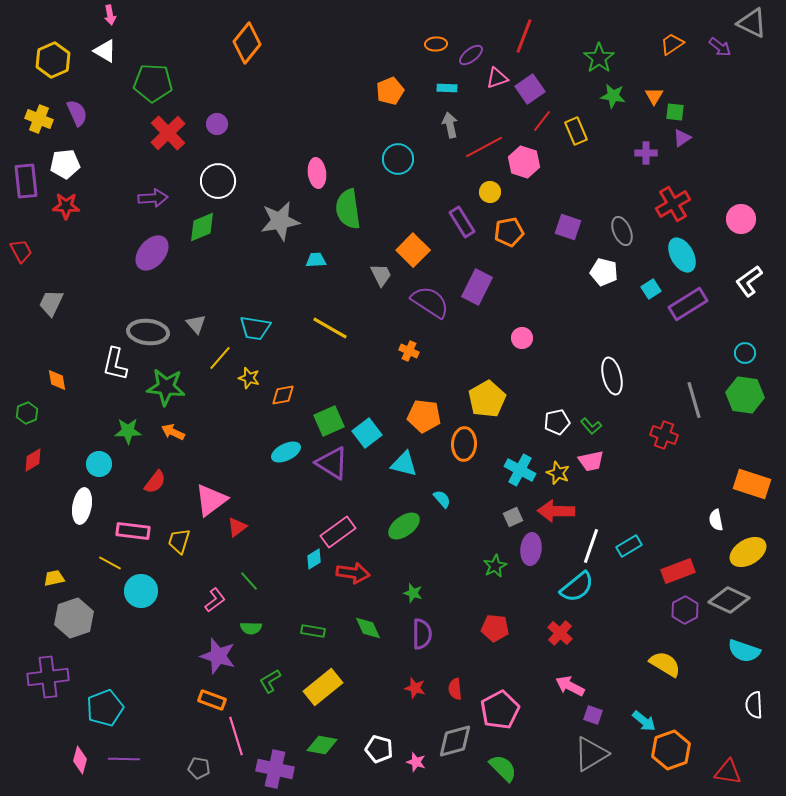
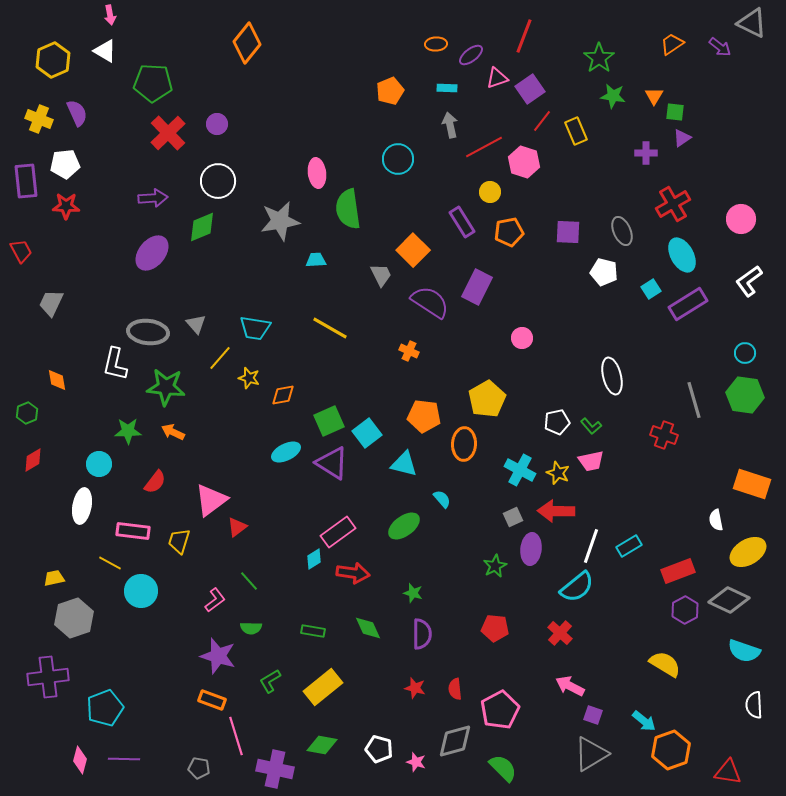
purple square at (568, 227): moved 5 px down; rotated 16 degrees counterclockwise
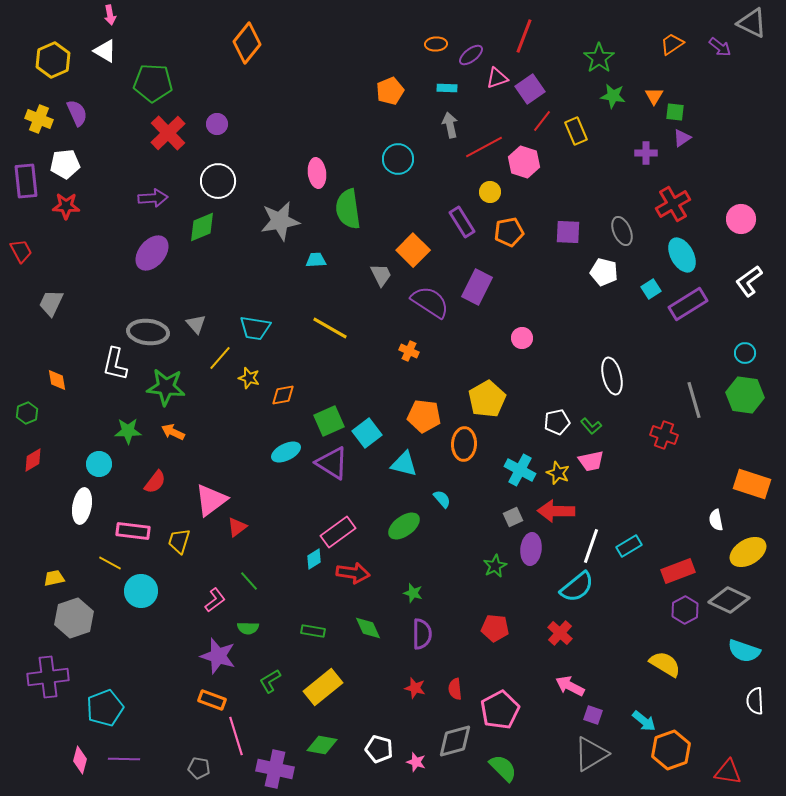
green semicircle at (251, 628): moved 3 px left
white semicircle at (754, 705): moved 1 px right, 4 px up
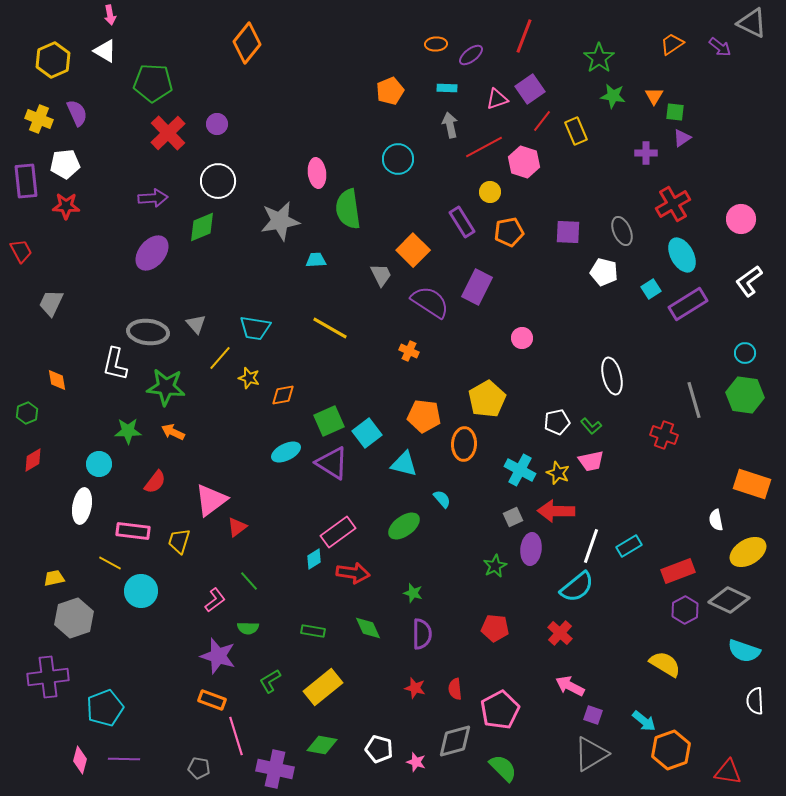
pink triangle at (497, 78): moved 21 px down
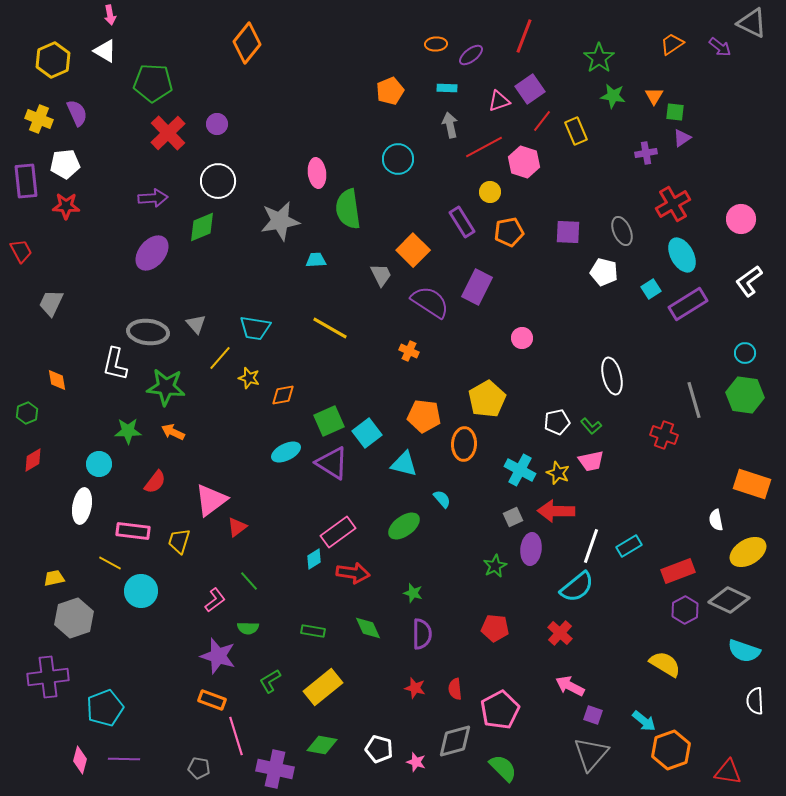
pink triangle at (497, 99): moved 2 px right, 2 px down
purple cross at (646, 153): rotated 10 degrees counterclockwise
gray triangle at (591, 754): rotated 18 degrees counterclockwise
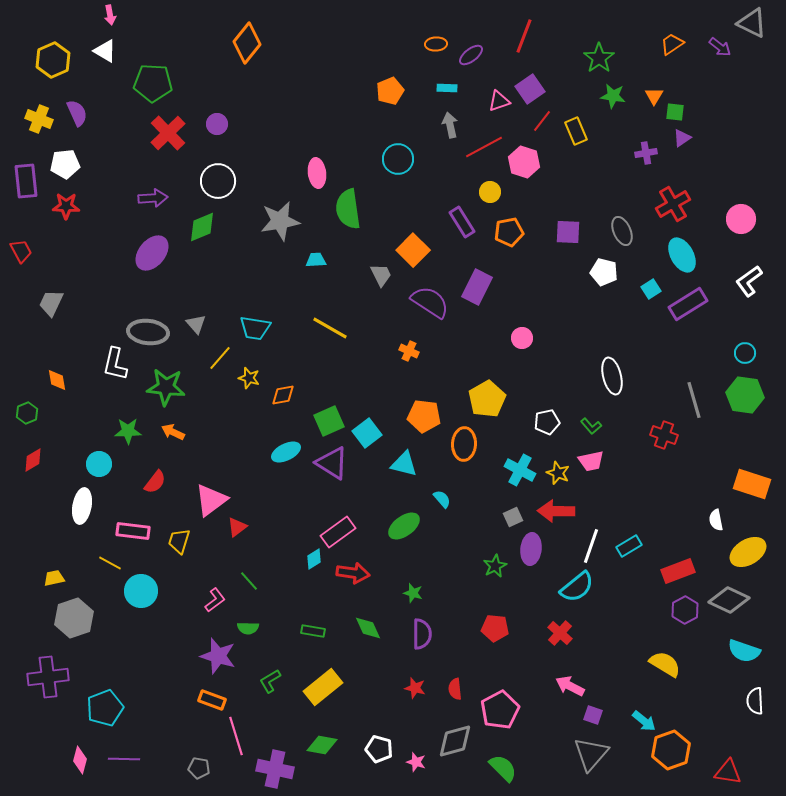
white pentagon at (557, 422): moved 10 px left
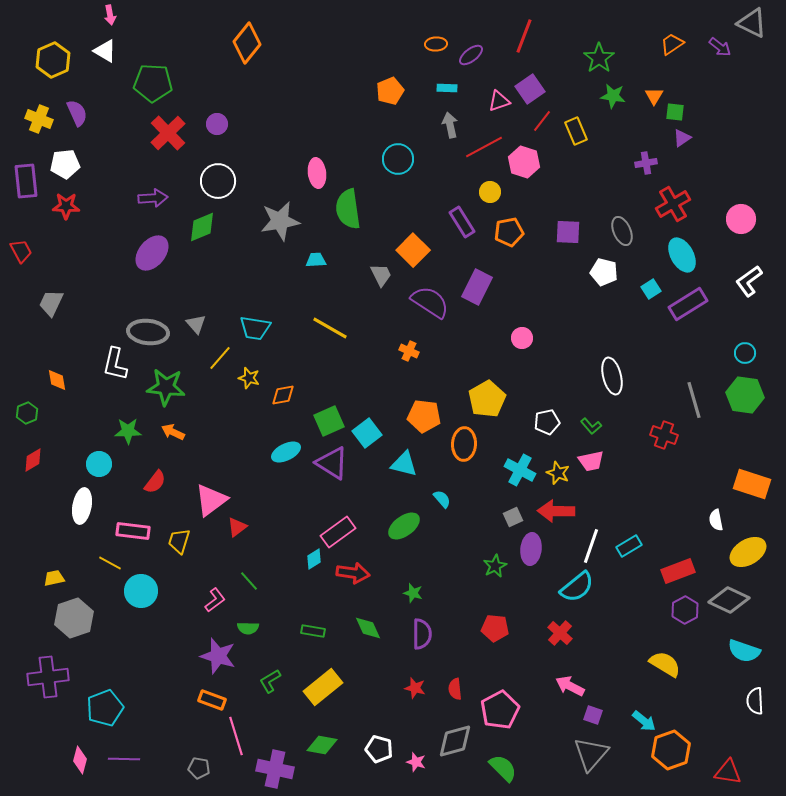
purple cross at (646, 153): moved 10 px down
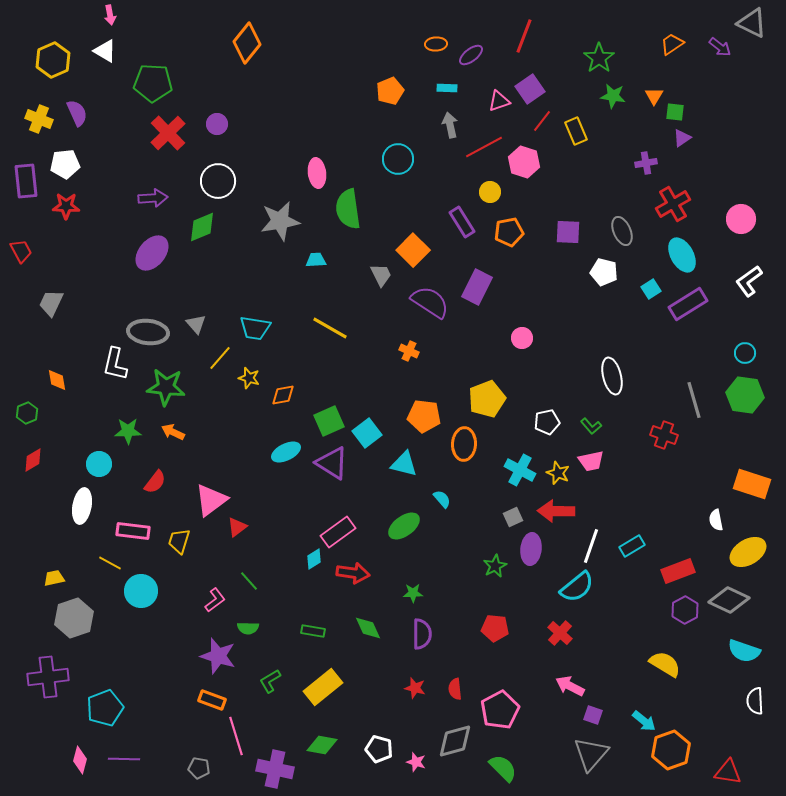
yellow pentagon at (487, 399): rotated 9 degrees clockwise
cyan rectangle at (629, 546): moved 3 px right
green star at (413, 593): rotated 18 degrees counterclockwise
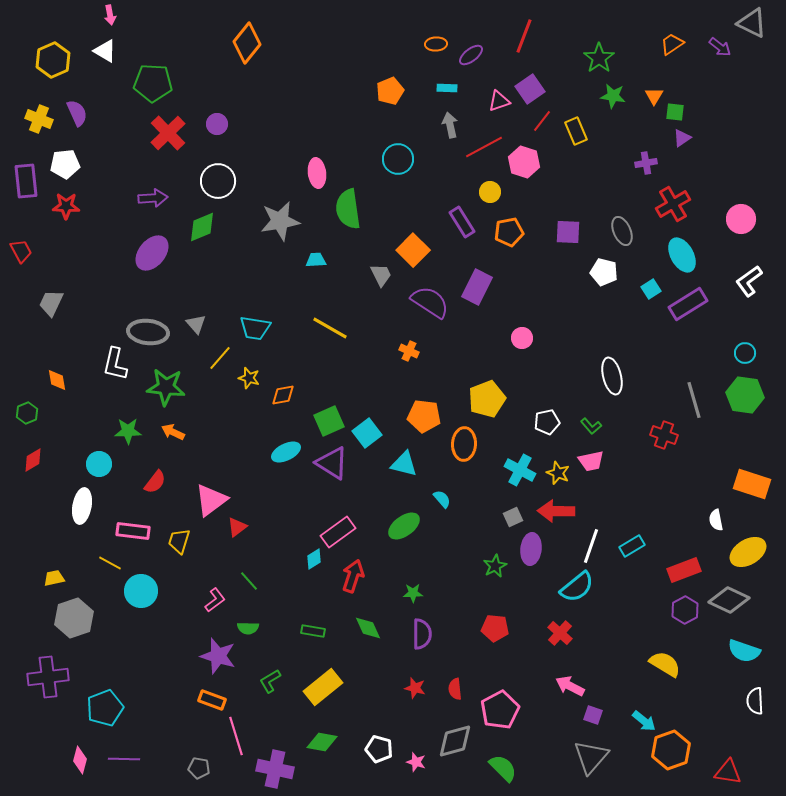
red rectangle at (678, 571): moved 6 px right, 1 px up
red arrow at (353, 573): moved 3 px down; rotated 80 degrees counterclockwise
green diamond at (322, 745): moved 3 px up
gray triangle at (591, 754): moved 3 px down
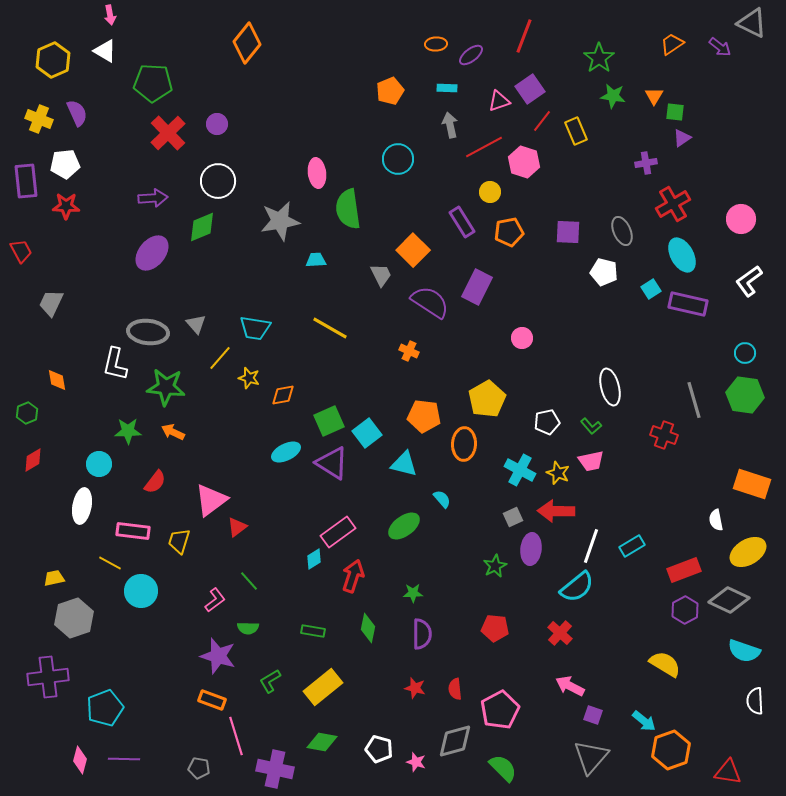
purple rectangle at (688, 304): rotated 45 degrees clockwise
white ellipse at (612, 376): moved 2 px left, 11 px down
yellow pentagon at (487, 399): rotated 9 degrees counterclockwise
green diamond at (368, 628): rotated 36 degrees clockwise
